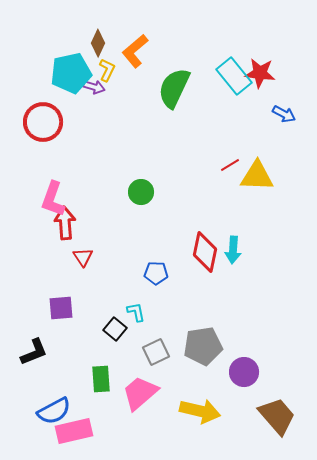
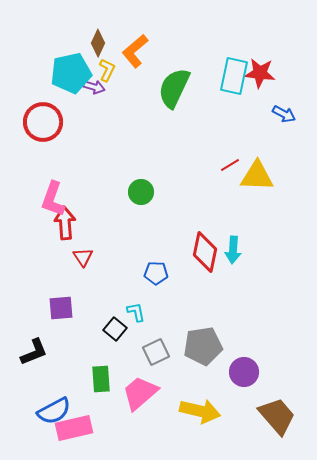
cyan rectangle: rotated 51 degrees clockwise
pink rectangle: moved 3 px up
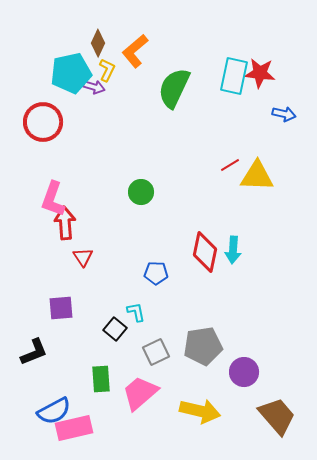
blue arrow: rotated 15 degrees counterclockwise
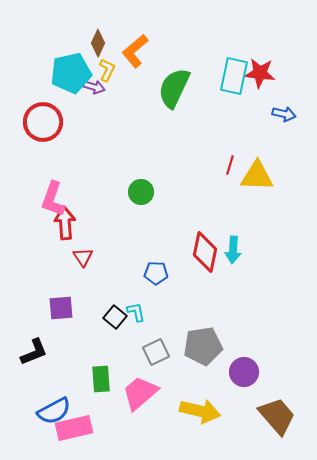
red line: rotated 42 degrees counterclockwise
black square: moved 12 px up
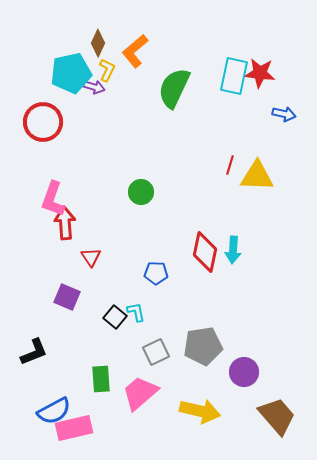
red triangle: moved 8 px right
purple square: moved 6 px right, 11 px up; rotated 28 degrees clockwise
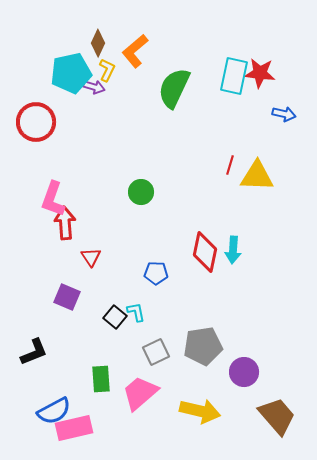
red circle: moved 7 px left
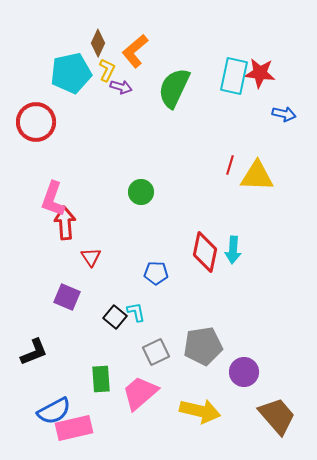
purple arrow: moved 27 px right
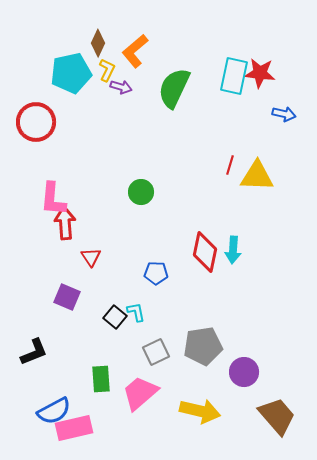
pink L-shape: rotated 15 degrees counterclockwise
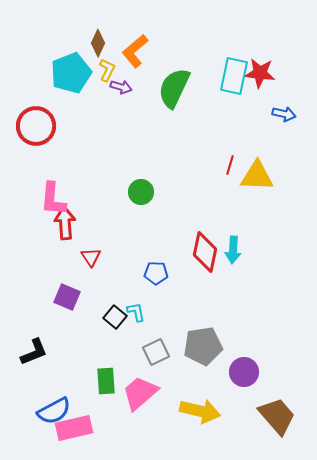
cyan pentagon: rotated 9 degrees counterclockwise
red circle: moved 4 px down
green rectangle: moved 5 px right, 2 px down
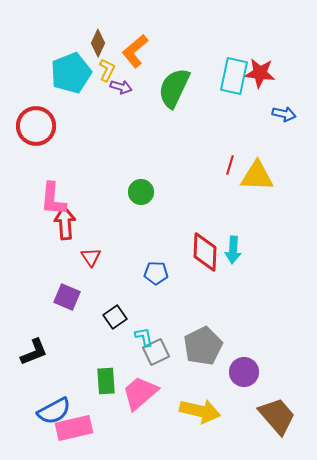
red diamond: rotated 9 degrees counterclockwise
cyan L-shape: moved 8 px right, 25 px down
black square: rotated 15 degrees clockwise
gray pentagon: rotated 18 degrees counterclockwise
